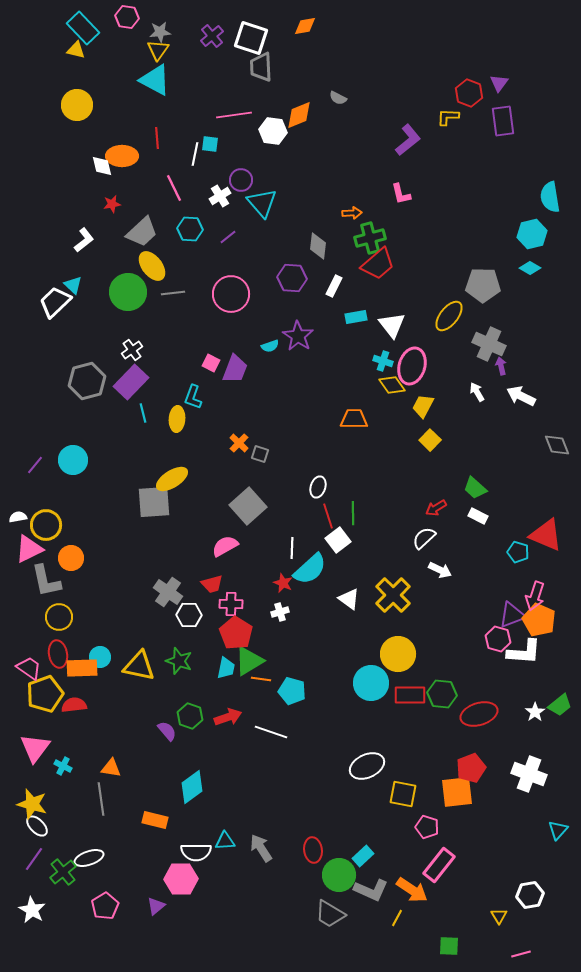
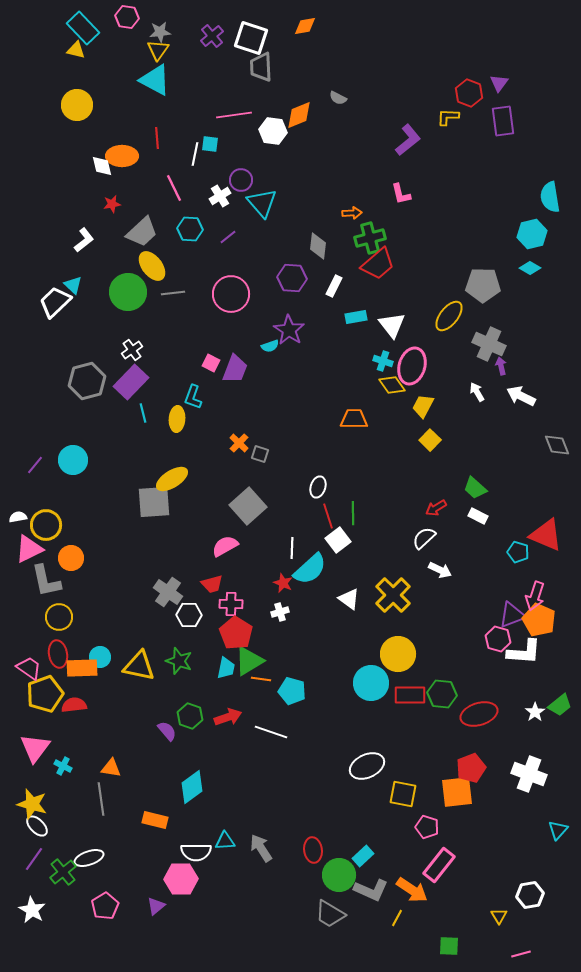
purple star at (298, 336): moved 9 px left, 6 px up
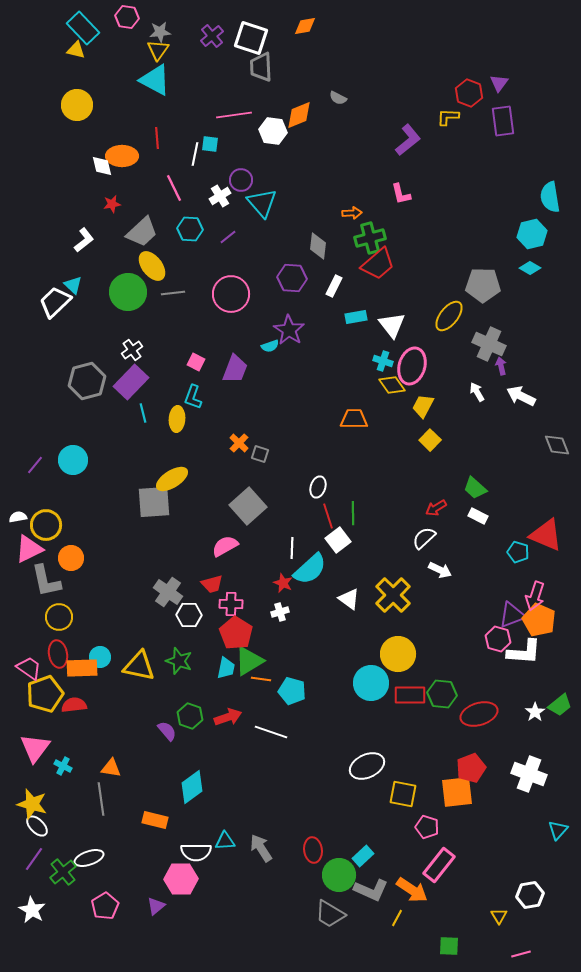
pink square at (211, 363): moved 15 px left, 1 px up
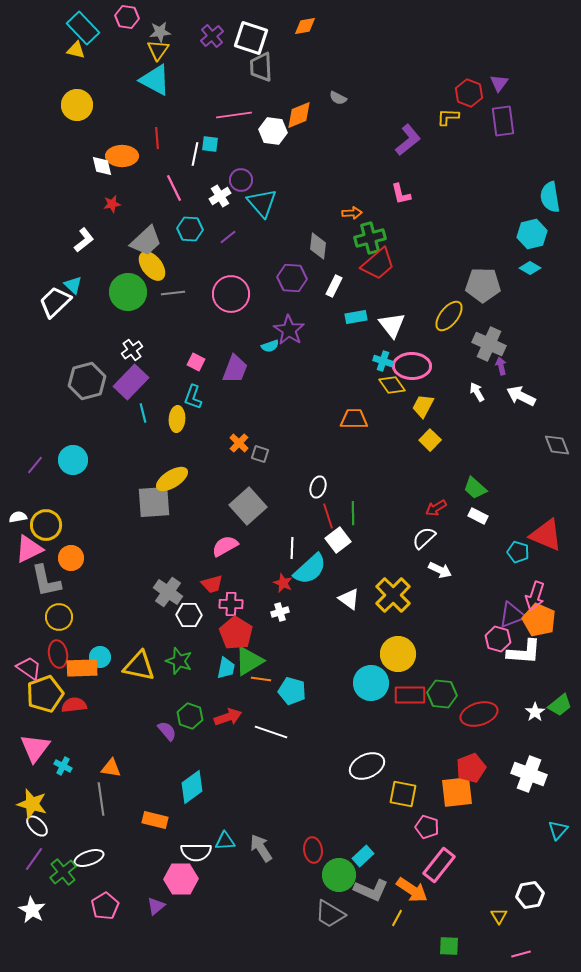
gray trapezoid at (142, 232): moved 4 px right, 9 px down
pink ellipse at (412, 366): rotated 75 degrees clockwise
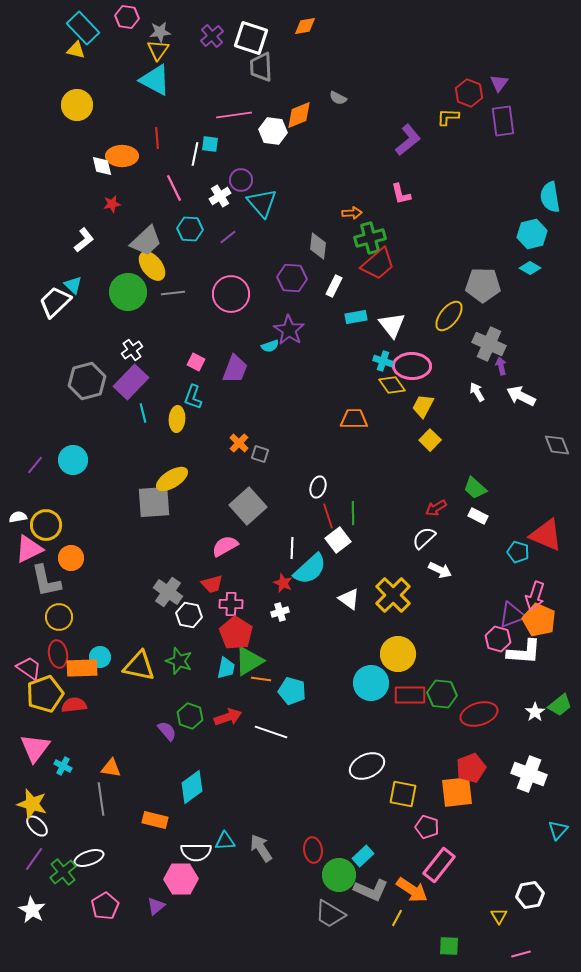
white hexagon at (189, 615): rotated 10 degrees clockwise
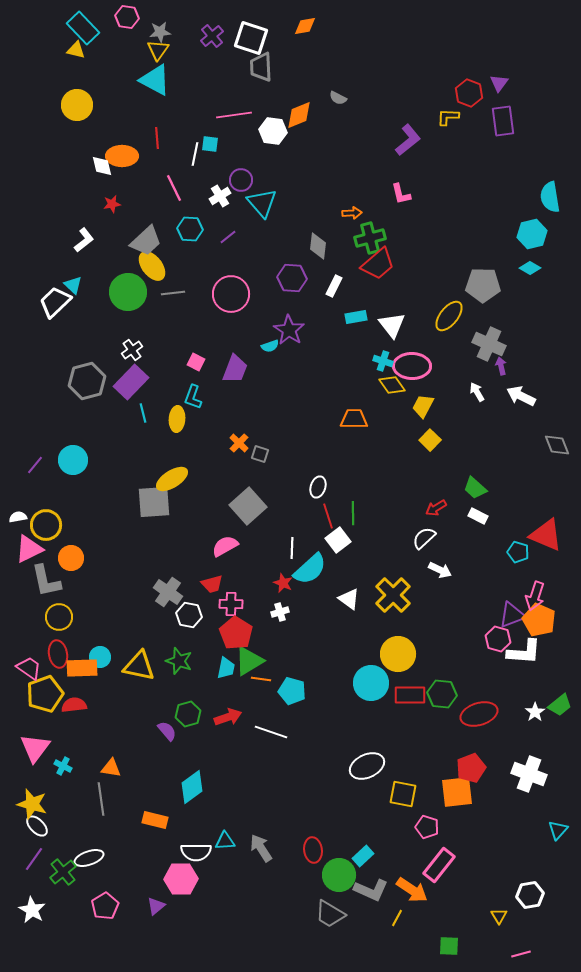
green hexagon at (190, 716): moved 2 px left, 2 px up; rotated 25 degrees clockwise
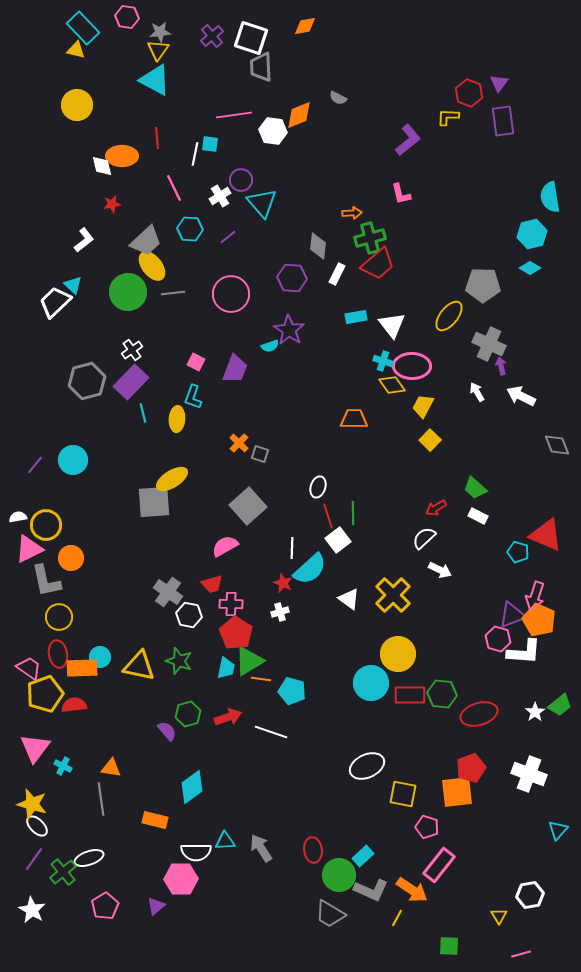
white rectangle at (334, 286): moved 3 px right, 12 px up
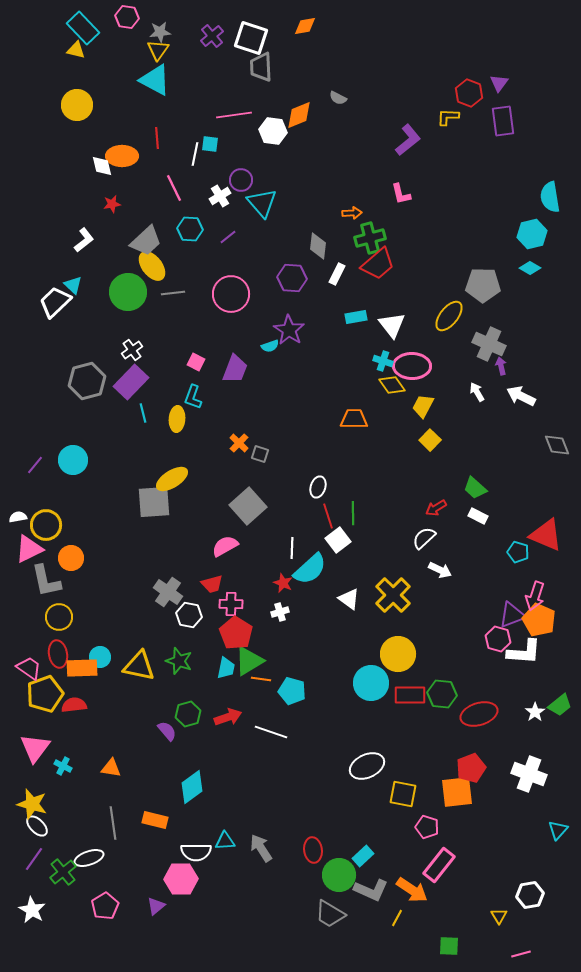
gray line at (101, 799): moved 12 px right, 24 px down
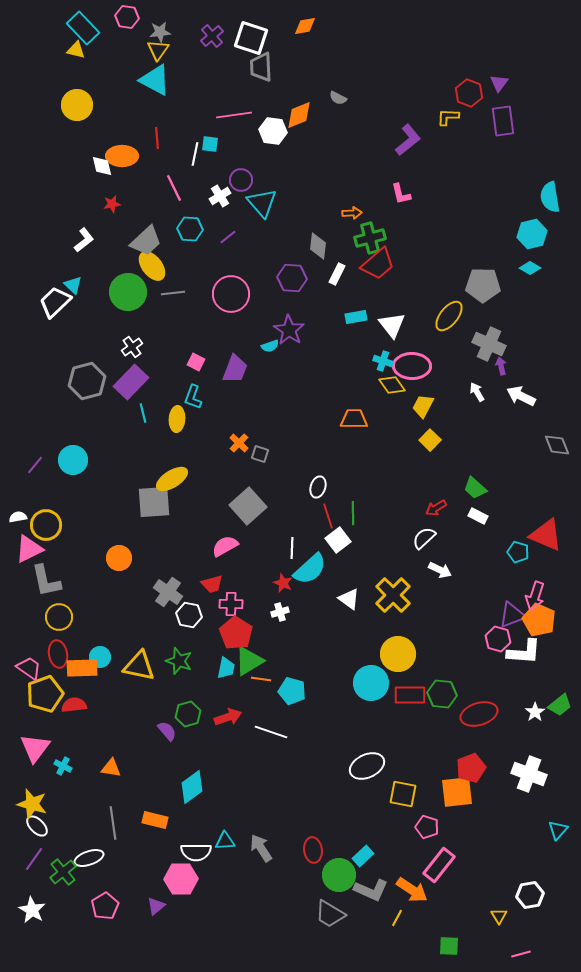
white cross at (132, 350): moved 3 px up
orange circle at (71, 558): moved 48 px right
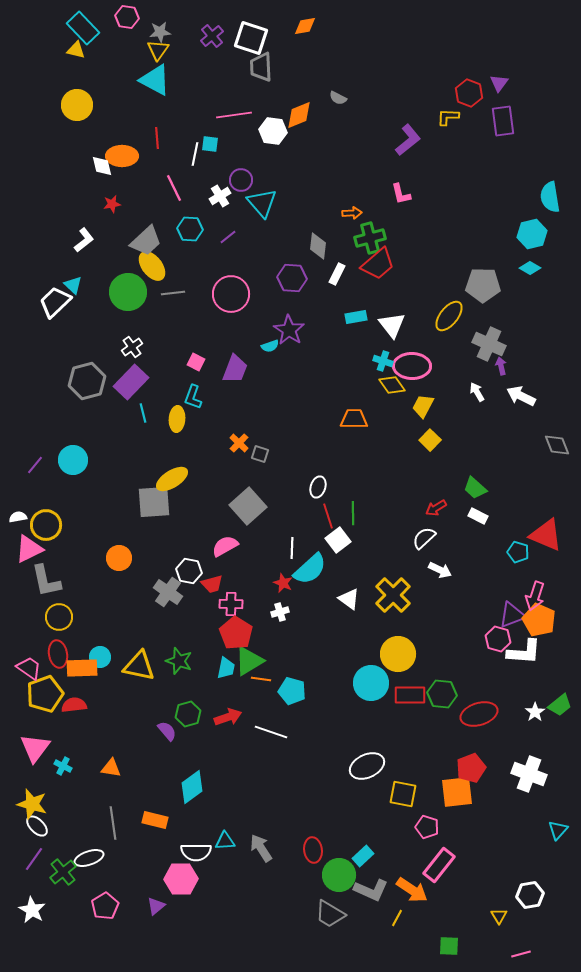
white hexagon at (189, 615): moved 44 px up
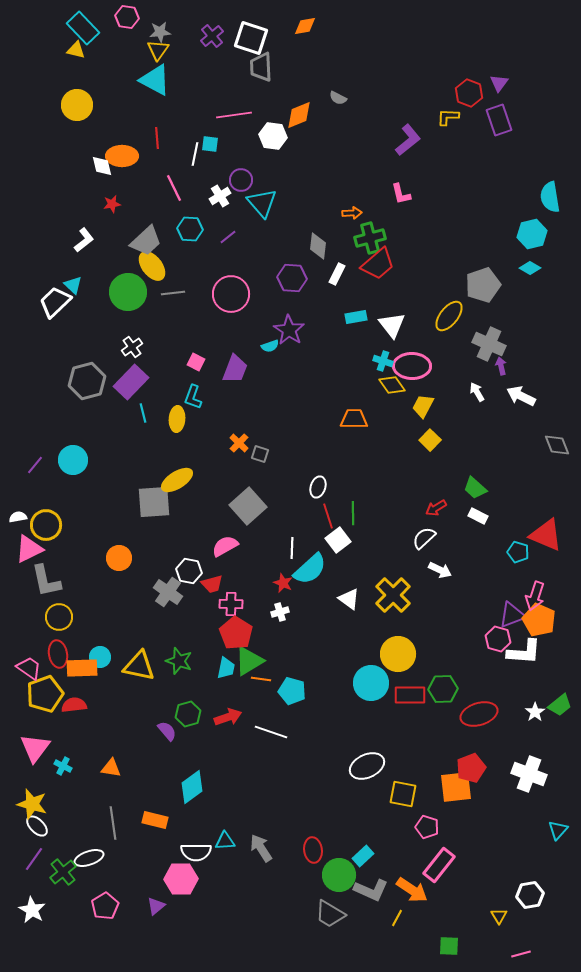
purple rectangle at (503, 121): moved 4 px left, 1 px up; rotated 12 degrees counterclockwise
white hexagon at (273, 131): moved 5 px down
gray pentagon at (483, 285): rotated 20 degrees counterclockwise
yellow ellipse at (172, 479): moved 5 px right, 1 px down
green hexagon at (442, 694): moved 1 px right, 5 px up; rotated 8 degrees counterclockwise
orange square at (457, 792): moved 1 px left, 5 px up
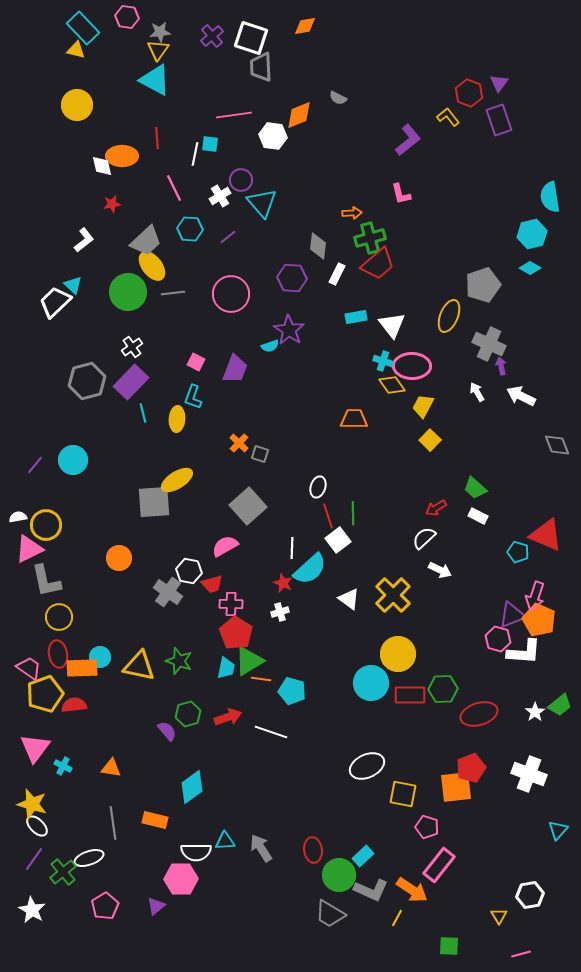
yellow L-shape at (448, 117): rotated 50 degrees clockwise
yellow ellipse at (449, 316): rotated 16 degrees counterclockwise
